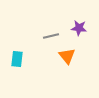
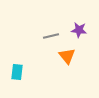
purple star: moved 2 px down
cyan rectangle: moved 13 px down
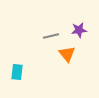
purple star: rotated 14 degrees counterclockwise
orange triangle: moved 2 px up
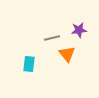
gray line: moved 1 px right, 2 px down
cyan rectangle: moved 12 px right, 8 px up
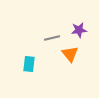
orange triangle: moved 3 px right
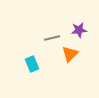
orange triangle: rotated 24 degrees clockwise
cyan rectangle: moved 3 px right; rotated 28 degrees counterclockwise
